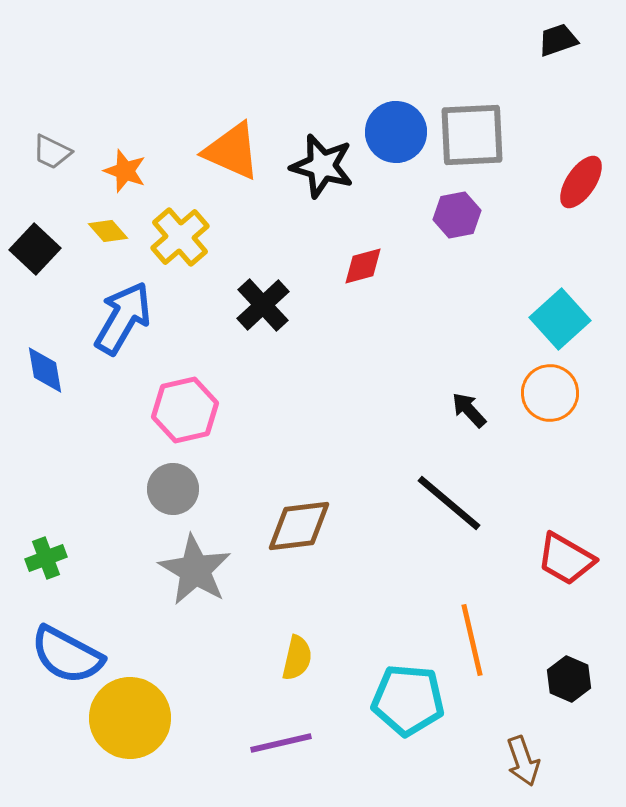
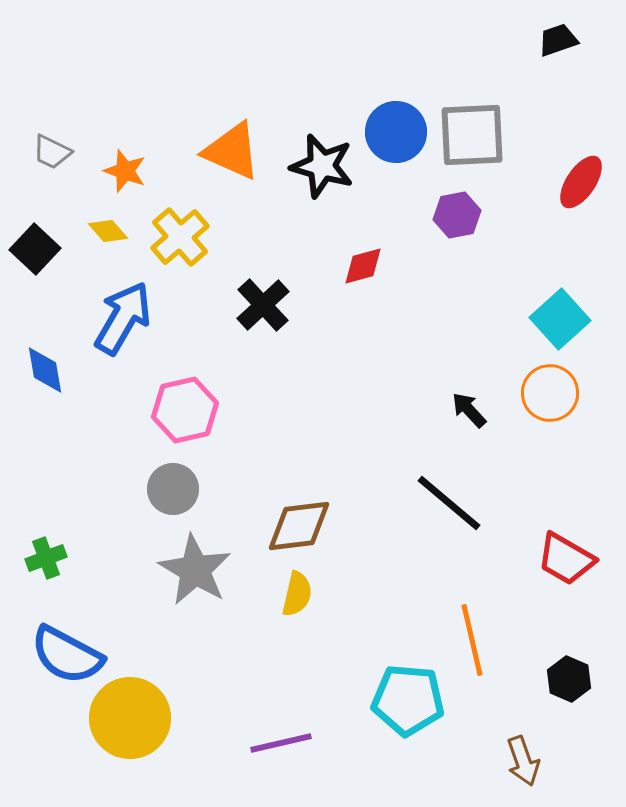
yellow semicircle: moved 64 px up
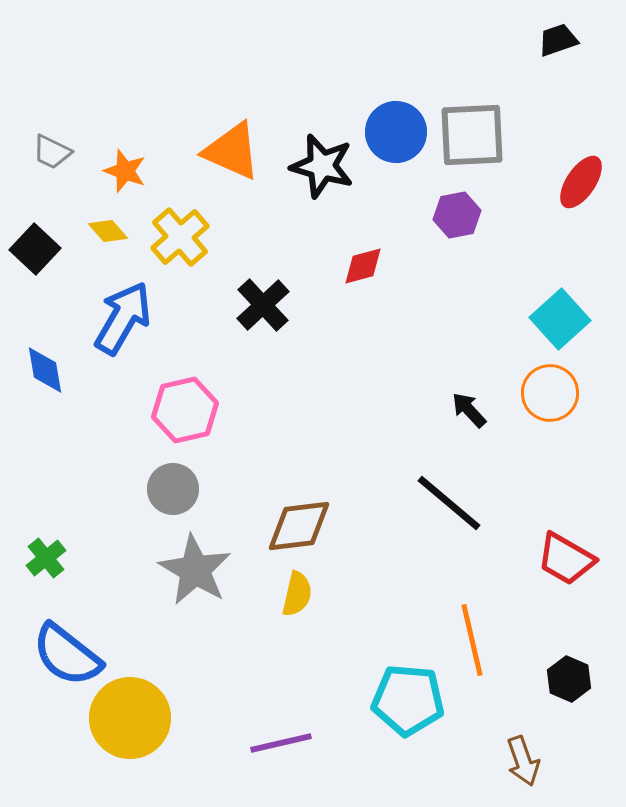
green cross: rotated 18 degrees counterclockwise
blue semicircle: rotated 10 degrees clockwise
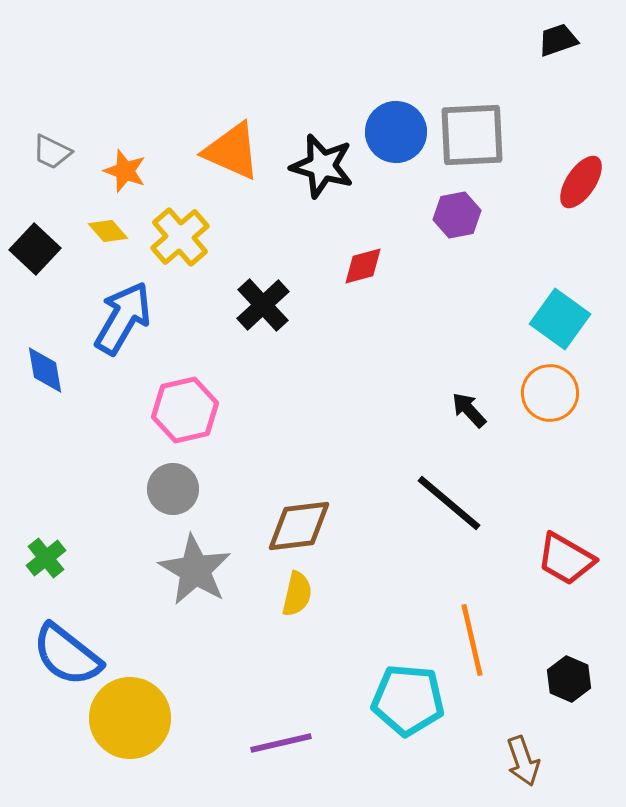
cyan square: rotated 12 degrees counterclockwise
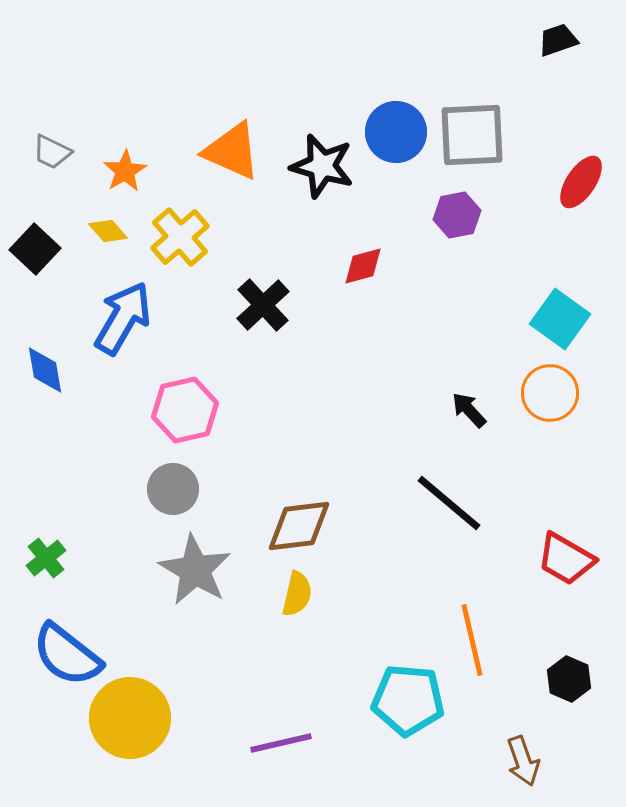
orange star: rotated 21 degrees clockwise
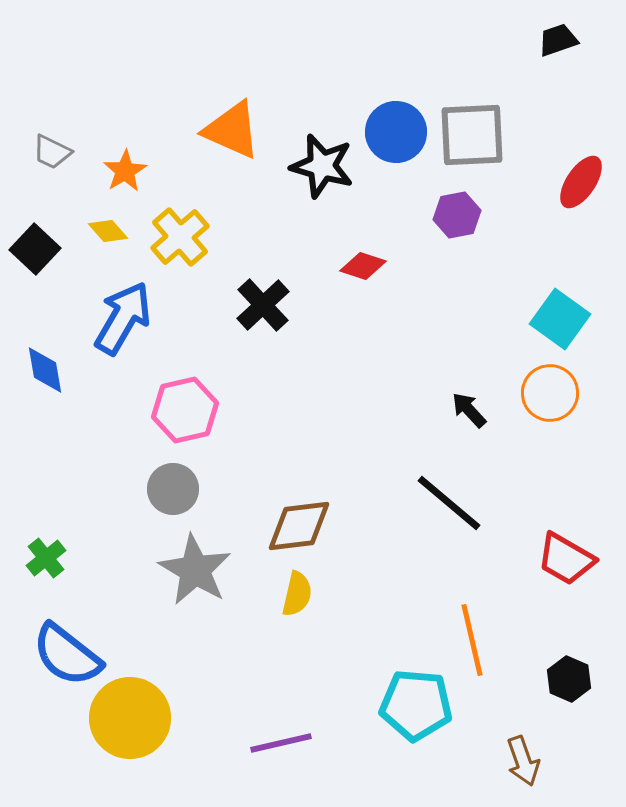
orange triangle: moved 21 px up
red diamond: rotated 33 degrees clockwise
cyan pentagon: moved 8 px right, 5 px down
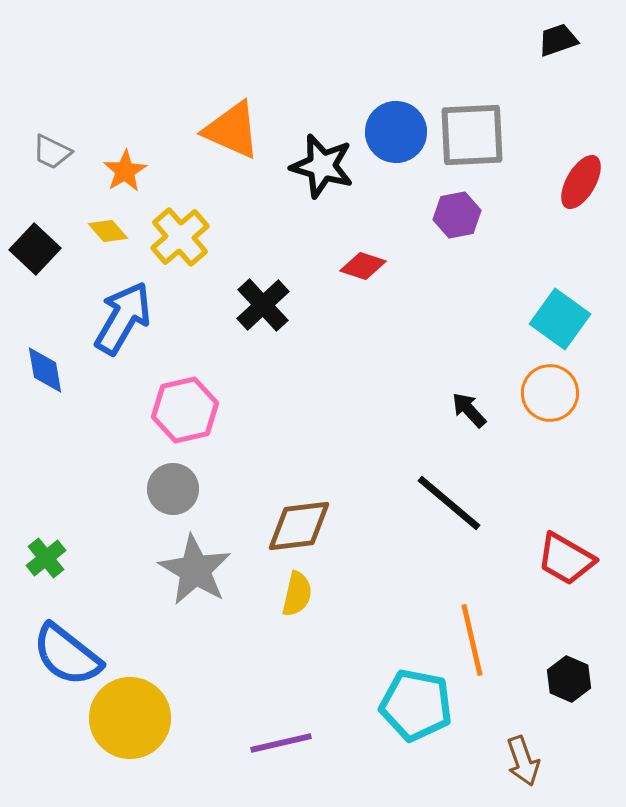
red ellipse: rotated 4 degrees counterclockwise
cyan pentagon: rotated 6 degrees clockwise
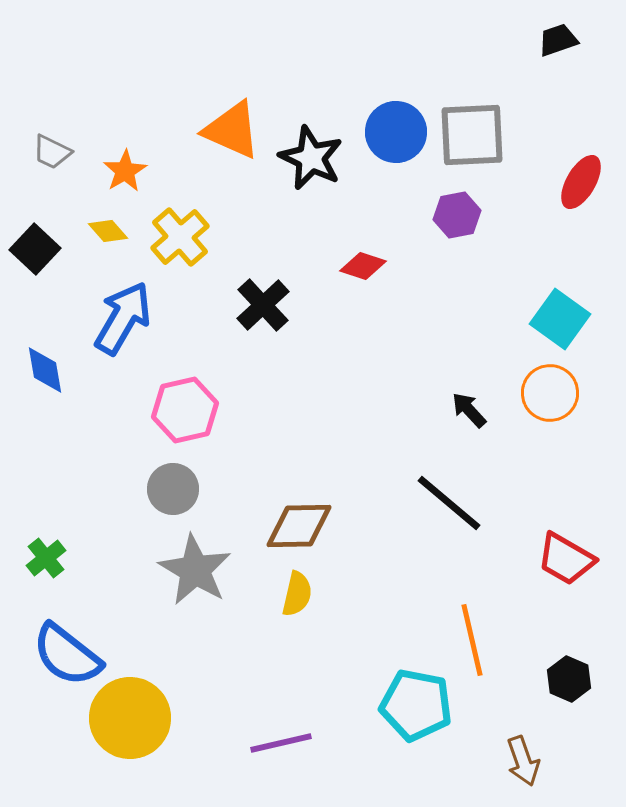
black star: moved 11 px left, 8 px up; rotated 10 degrees clockwise
brown diamond: rotated 6 degrees clockwise
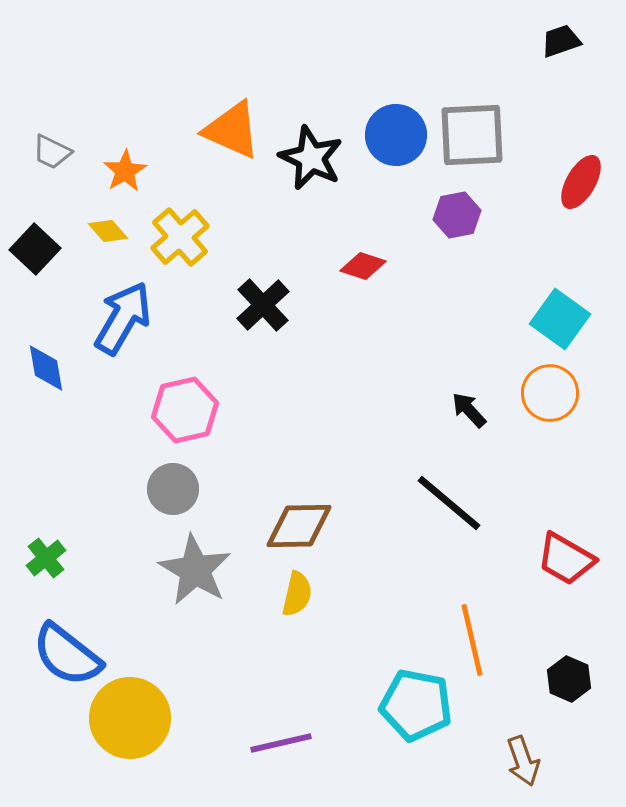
black trapezoid: moved 3 px right, 1 px down
blue circle: moved 3 px down
blue diamond: moved 1 px right, 2 px up
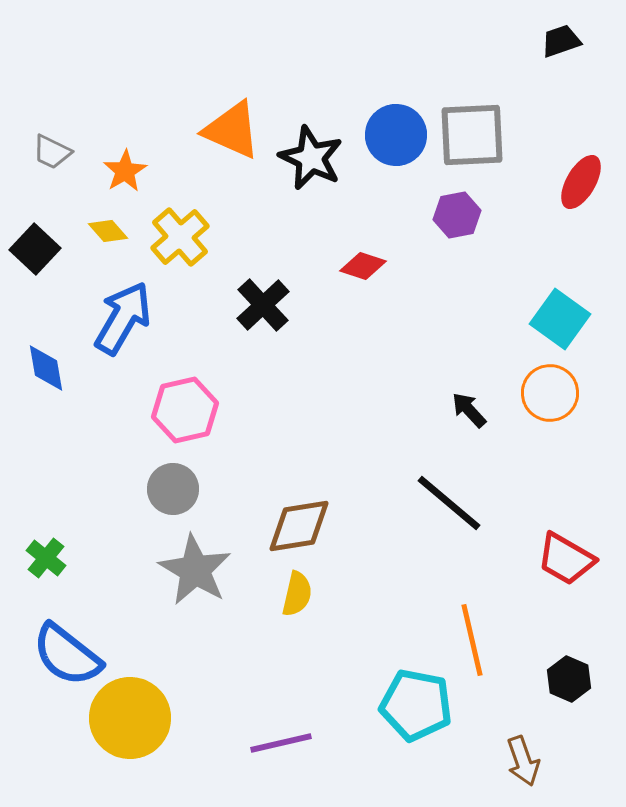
brown diamond: rotated 8 degrees counterclockwise
green cross: rotated 12 degrees counterclockwise
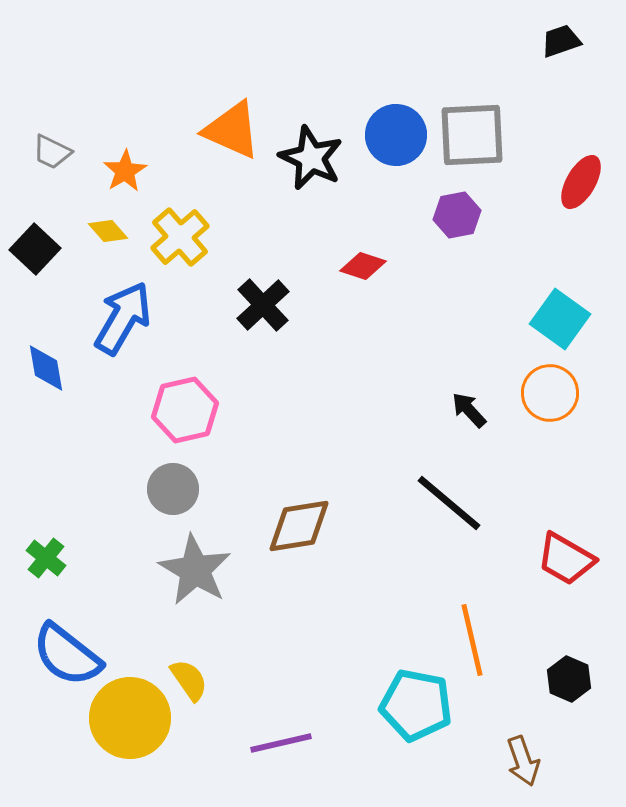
yellow semicircle: moved 108 px left, 86 px down; rotated 48 degrees counterclockwise
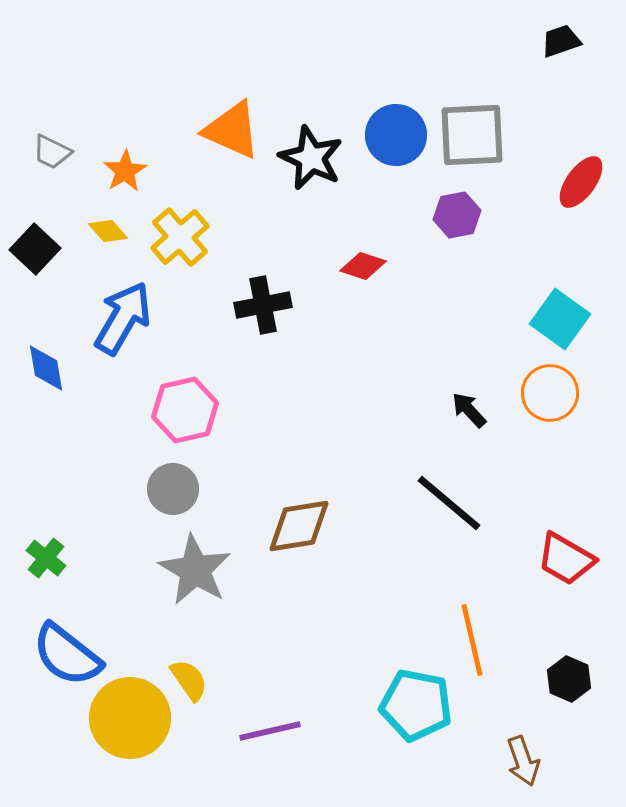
red ellipse: rotated 6 degrees clockwise
black cross: rotated 32 degrees clockwise
purple line: moved 11 px left, 12 px up
